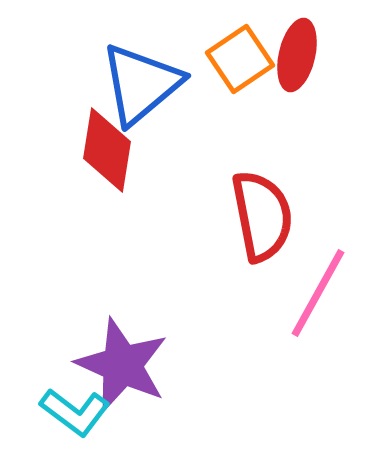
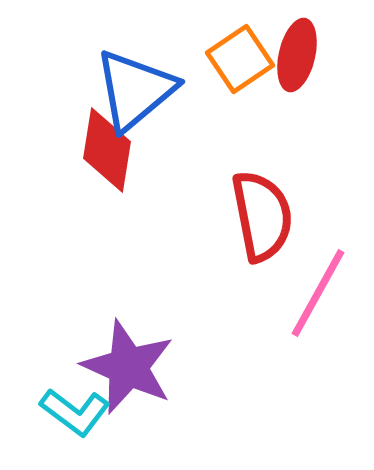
blue triangle: moved 6 px left, 6 px down
purple star: moved 6 px right, 2 px down
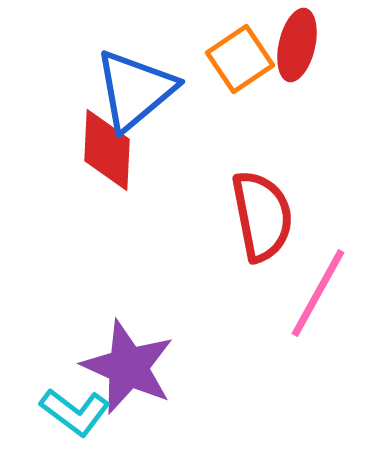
red ellipse: moved 10 px up
red diamond: rotated 6 degrees counterclockwise
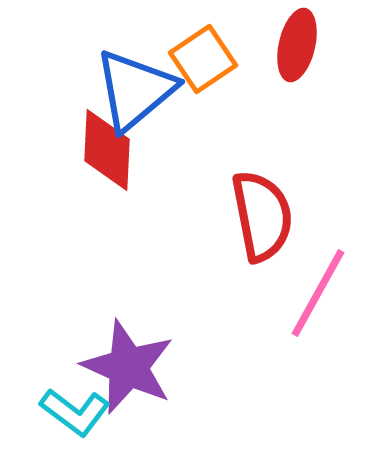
orange square: moved 37 px left
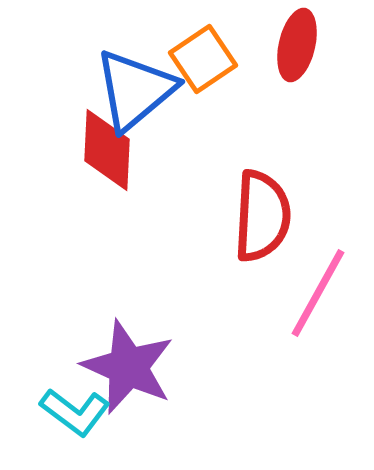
red semicircle: rotated 14 degrees clockwise
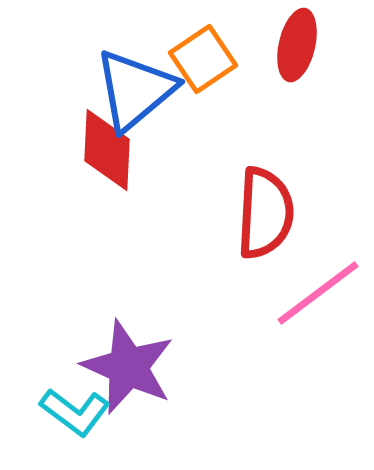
red semicircle: moved 3 px right, 3 px up
pink line: rotated 24 degrees clockwise
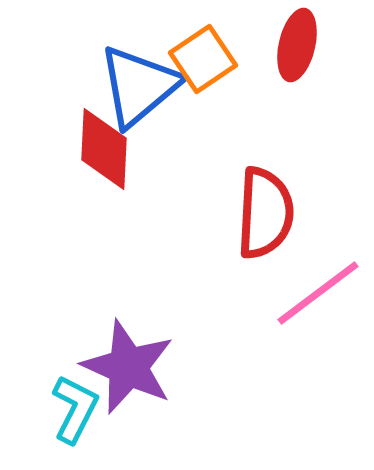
blue triangle: moved 4 px right, 4 px up
red diamond: moved 3 px left, 1 px up
cyan L-shape: moved 3 px up; rotated 100 degrees counterclockwise
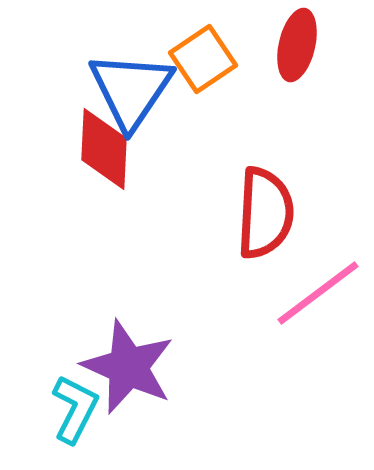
blue triangle: moved 8 px left, 4 px down; rotated 16 degrees counterclockwise
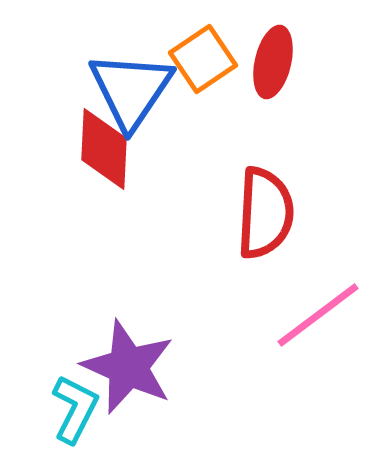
red ellipse: moved 24 px left, 17 px down
pink line: moved 22 px down
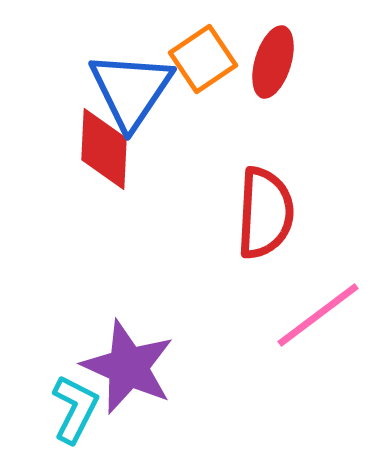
red ellipse: rotated 4 degrees clockwise
